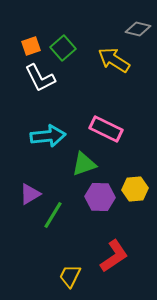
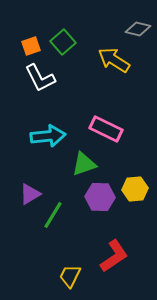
green square: moved 6 px up
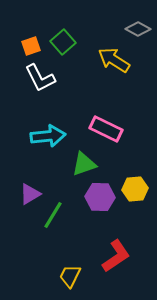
gray diamond: rotated 15 degrees clockwise
red L-shape: moved 2 px right
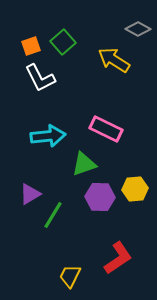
red L-shape: moved 2 px right, 2 px down
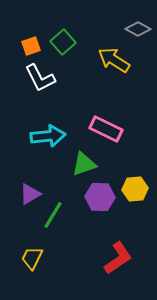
yellow trapezoid: moved 38 px left, 18 px up
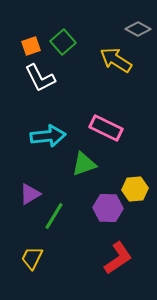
yellow arrow: moved 2 px right
pink rectangle: moved 1 px up
purple hexagon: moved 8 px right, 11 px down
green line: moved 1 px right, 1 px down
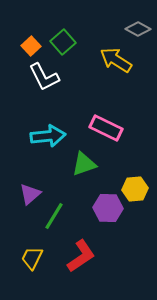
orange square: rotated 24 degrees counterclockwise
white L-shape: moved 4 px right, 1 px up
purple triangle: rotated 10 degrees counterclockwise
red L-shape: moved 37 px left, 2 px up
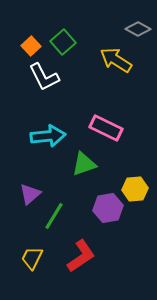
purple hexagon: rotated 12 degrees counterclockwise
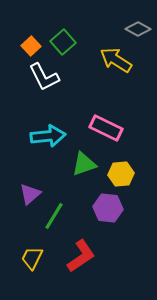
yellow hexagon: moved 14 px left, 15 px up
purple hexagon: rotated 16 degrees clockwise
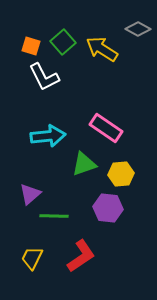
orange square: rotated 30 degrees counterclockwise
yellow arrow: moved 14 px left, 11 px up
pink rectangle: rotated 8 degrees clockwise
green line: rotated 60 degrees clockwise
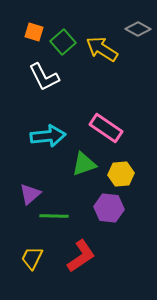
orange square: moved 3 px right, 14 px up
purple hexagon: moved 1 px right
